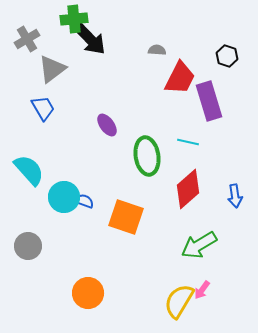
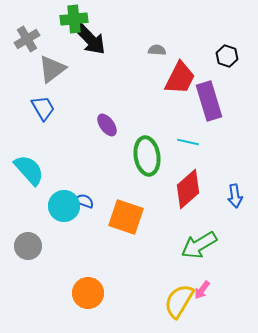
cyan circle: moved 9 px down
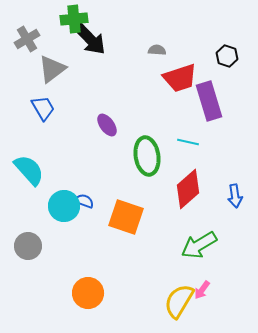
red trapezoid: rotated 45 degrees clockwise
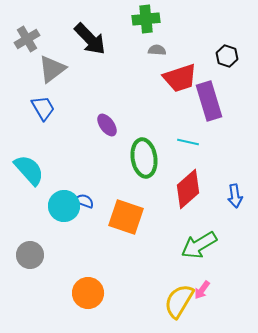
green cross: moved 72 px right
green ellipse: moved 3 px left, 2 px down
gray circle: moved 2 px right, 9 px down
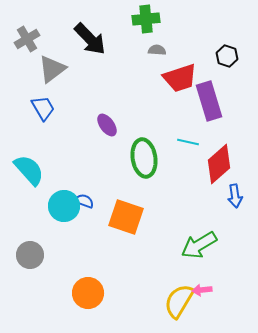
red diamond: moved 31 px right, 25 px up
pink arrow: rotated 48 degrees clockwise
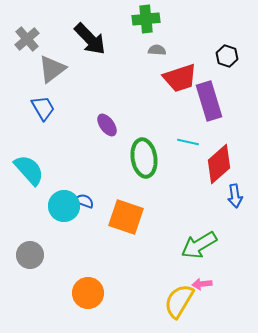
gray cross: rotated 10 degrees counterclockwise
pink arrow: moved 6 px up
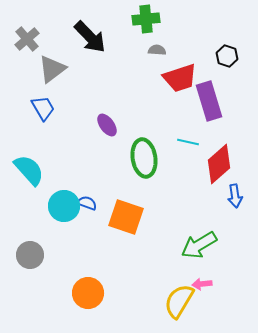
black arrow: moved 2 px up
blue semicircle: moved 3 px right, 2 px down
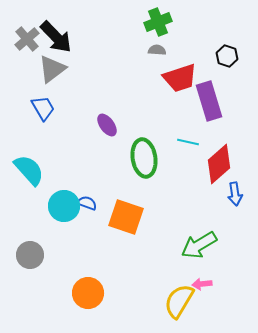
green cross: moved 12 px right, 3 px down; rotated 16 degrees counterclockwise
black arrow: moved 34 px left
blue arrow: moved 2 px up
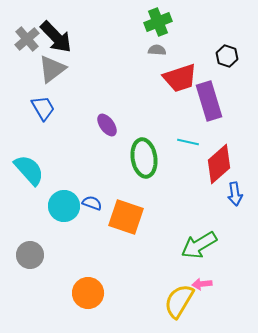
blue semicircle: moved 5 px right
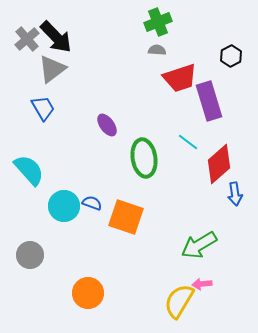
black hexagon: moved 4 px right; rotated 15 degrees clockwise
cyan line: rotated 25 degrees clockwise
